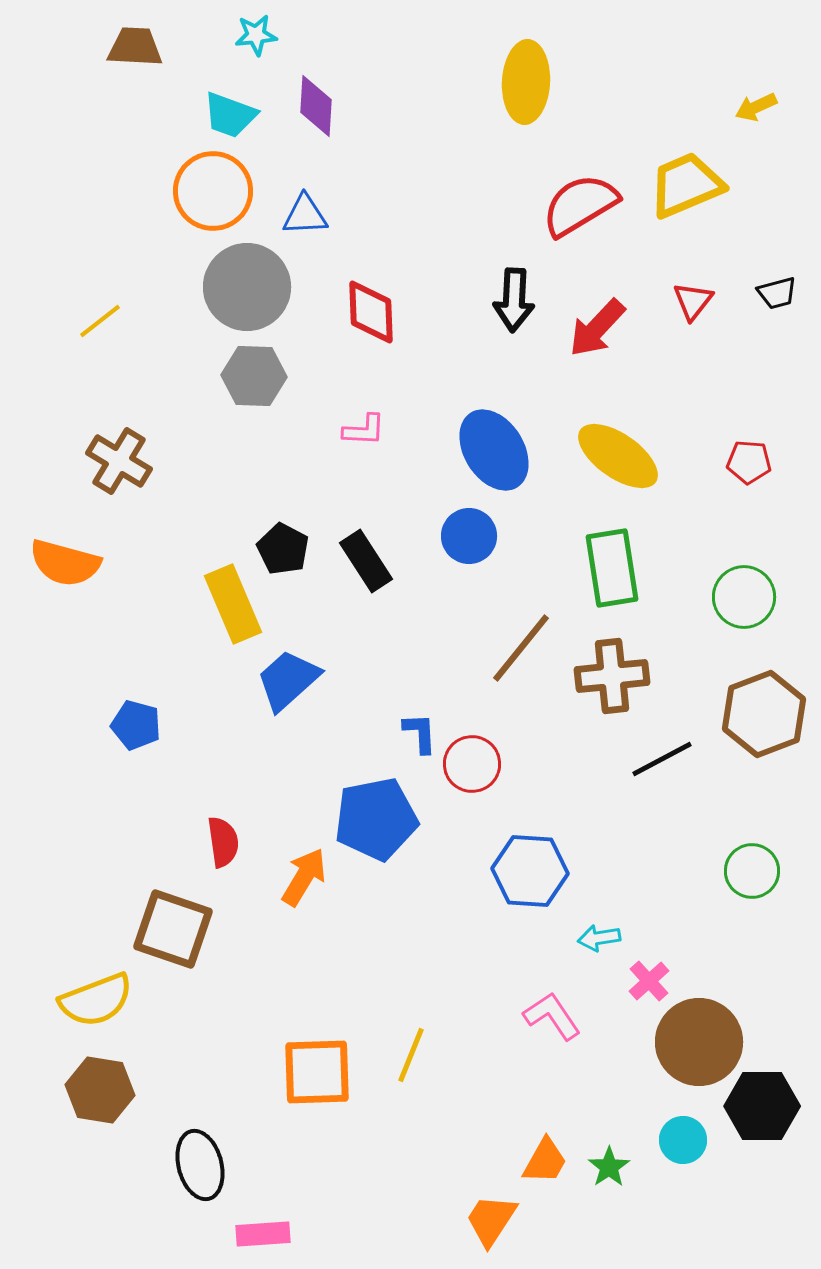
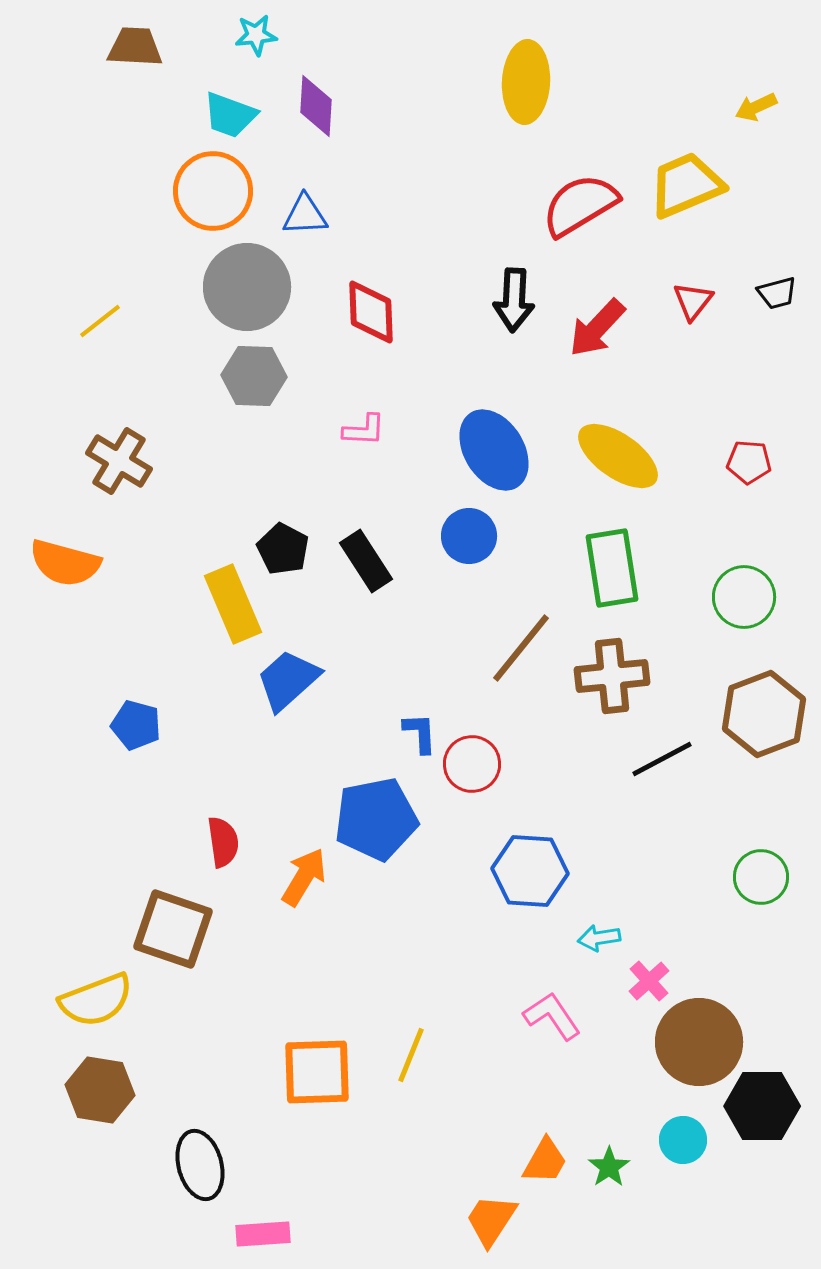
green circle at (752, 871): moved 9 px right, 6 px down
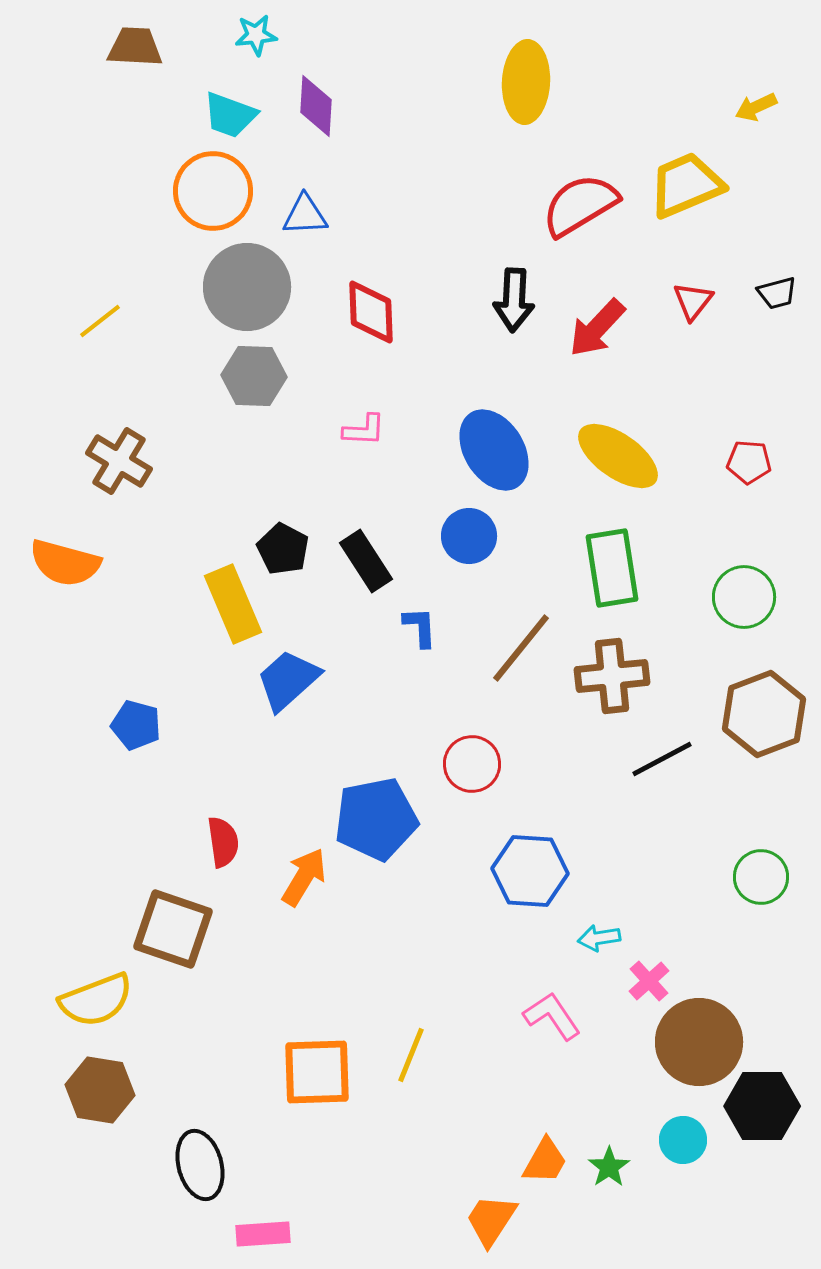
blue L-shape at (420, 733): moved 106 px up
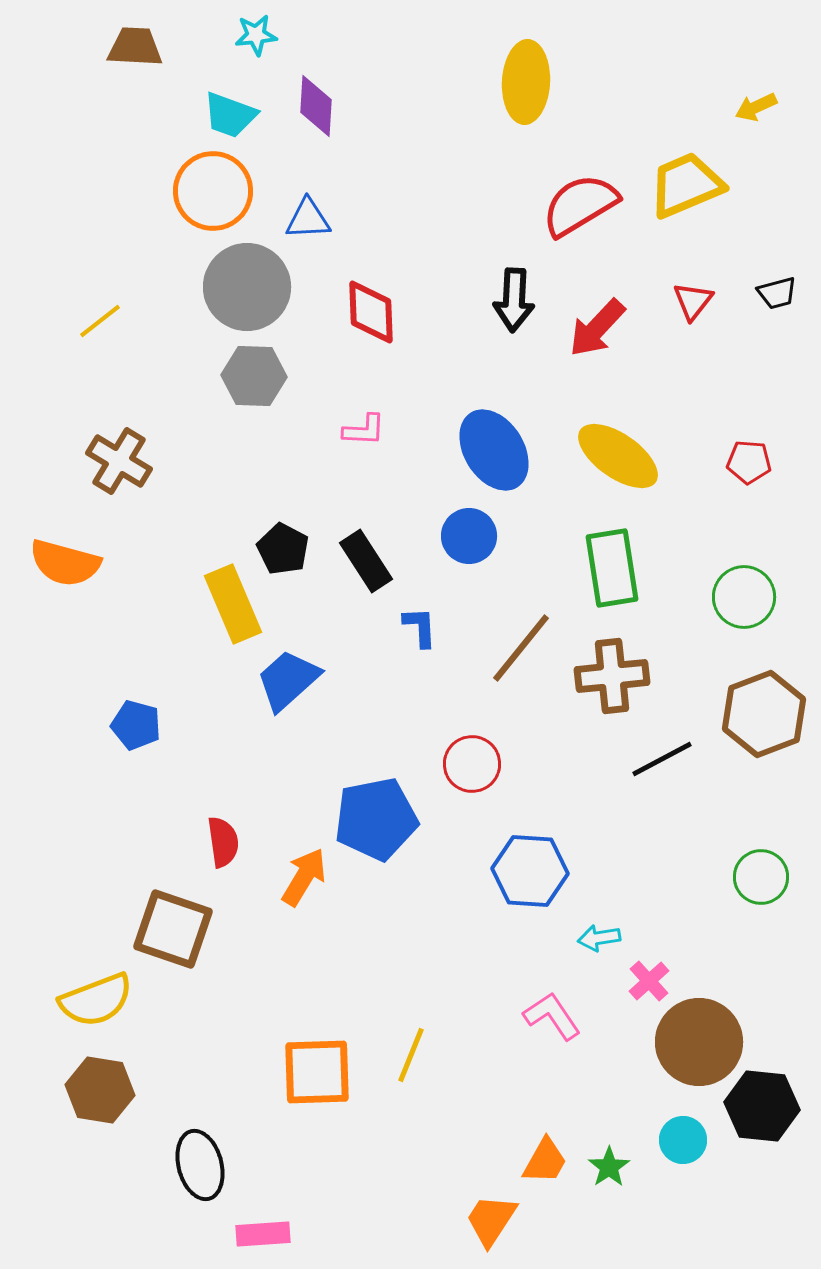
blue triangle at (305, 215): moved 3 px right, 4 px down
black hexagon at (762, 1106): rotated 6 degrees clockwise
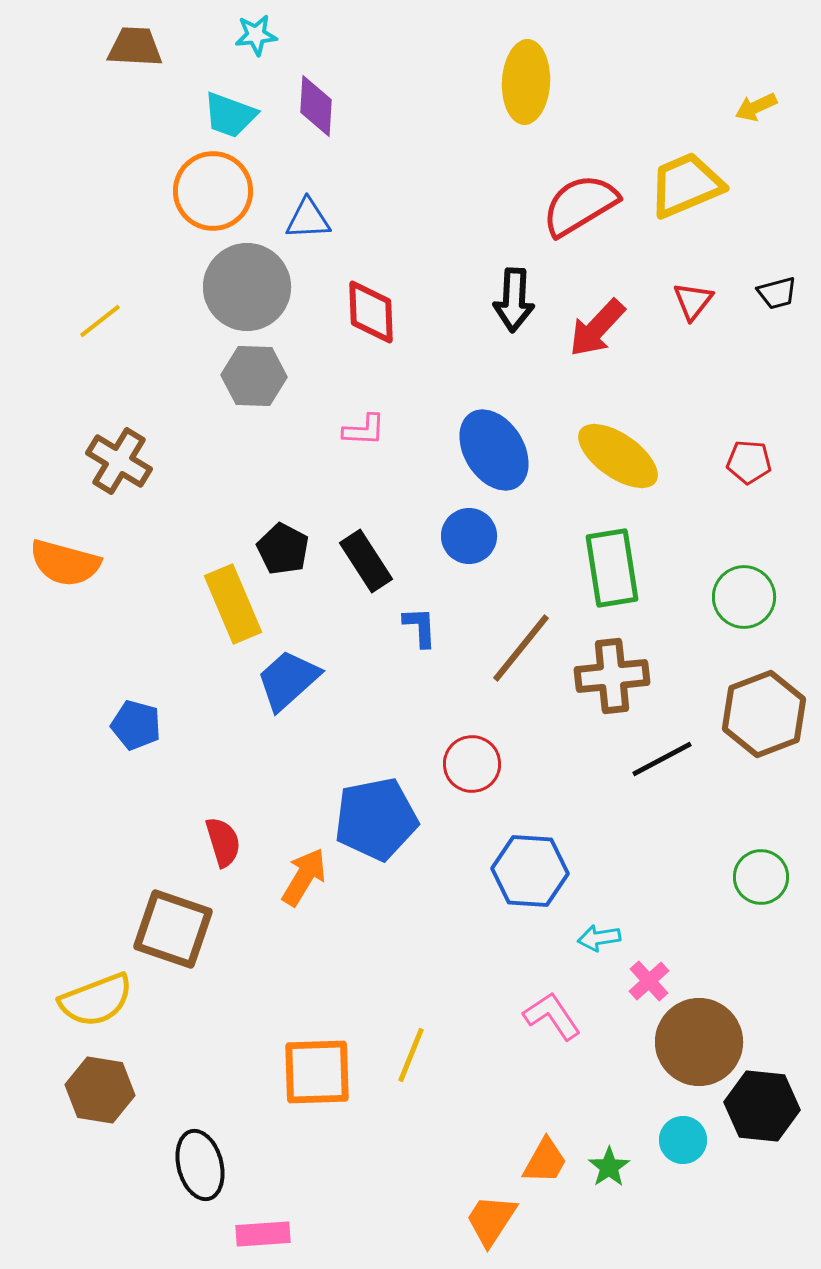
red semicircle at (223, 842): rotated 9 degrees counterclockwise
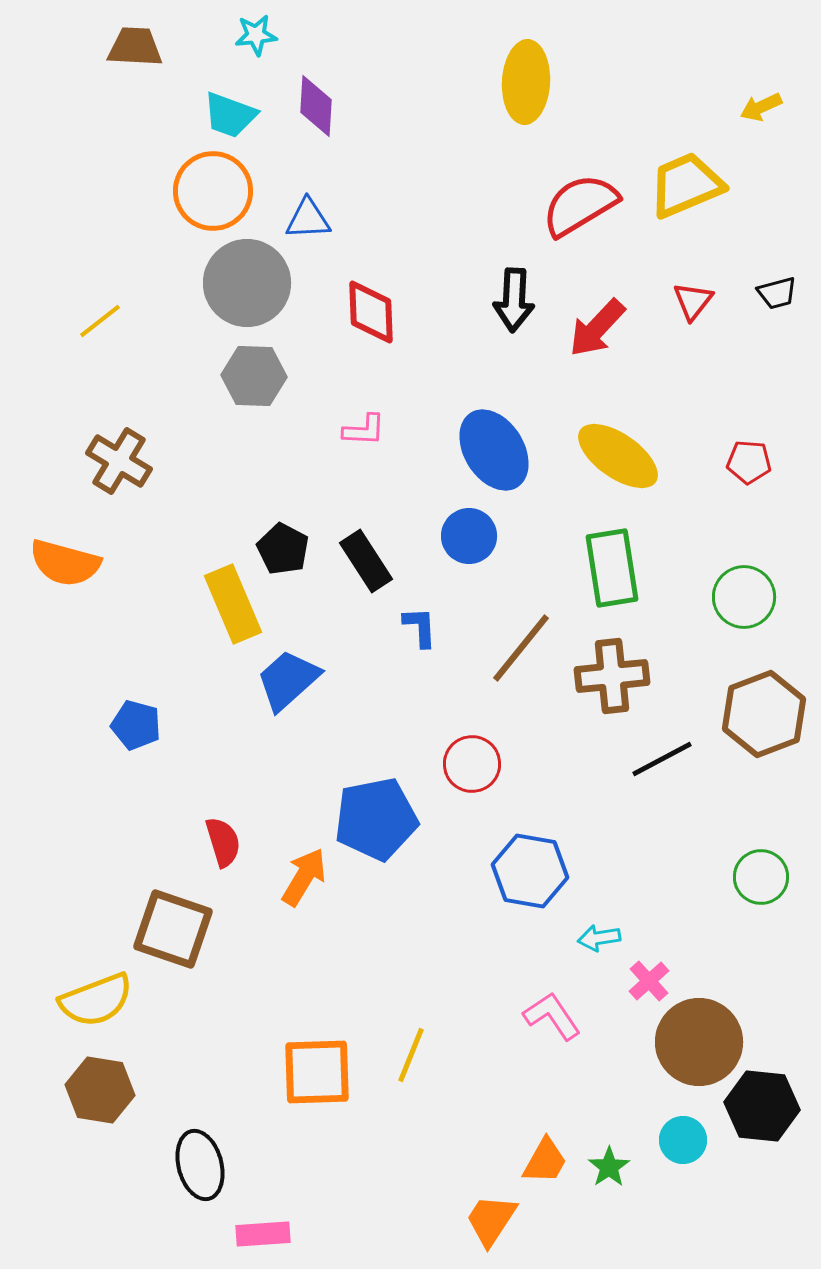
yellow arrow at (756, 107): moved 5 px right
gray circle at (247, 287): moved 4 px up
blue hexagon at (530, 871): rotated 6 degrees clockwise
